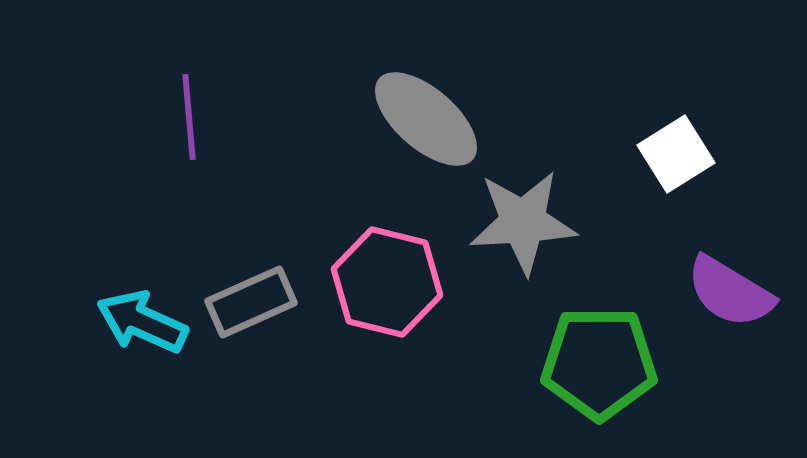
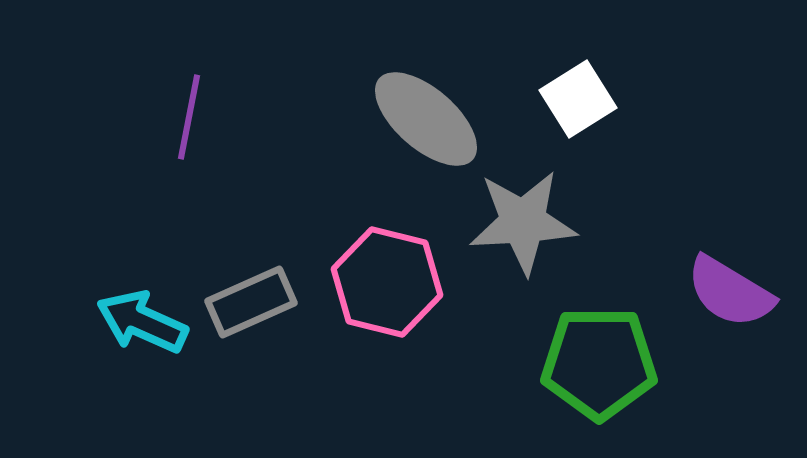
purple line: rotated 16 degrees clockwise
white square: moved 98 px left, 55 px up
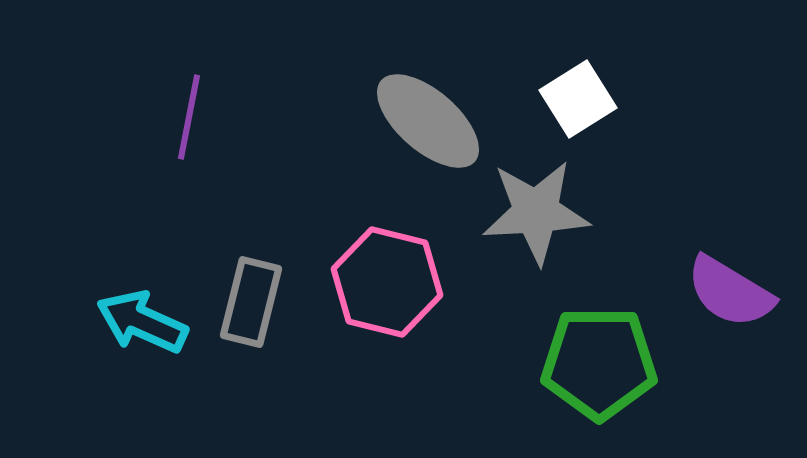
gray ellipse: moved 2 px right, 2 px down
gray star: moved 13 px right, 10 px up
gray rectangle: rotated 52 degrees counterclockwise
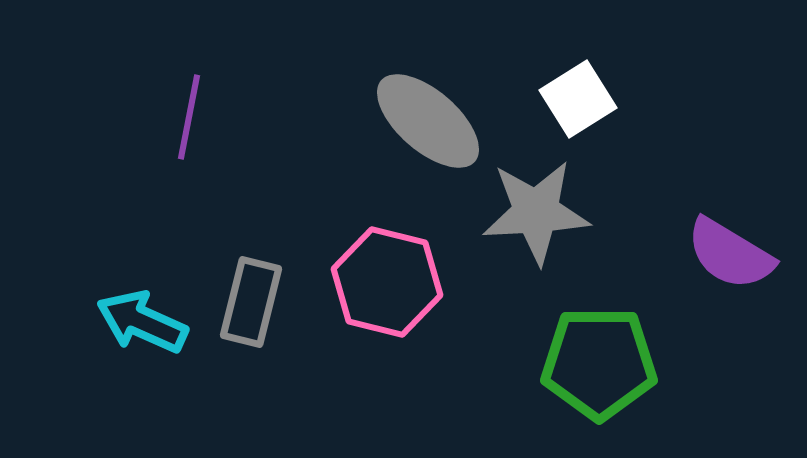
purple semicircle: moved 38 px up
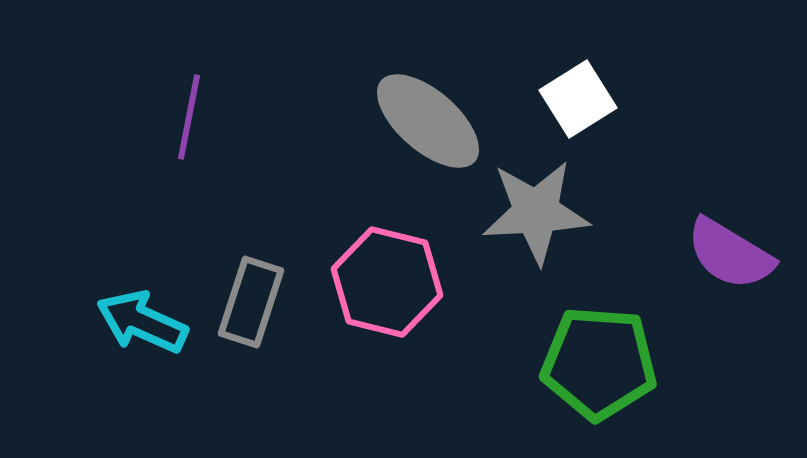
gray rectangle: rotated 4 degrees clockwise
green pentagon: rotated 4 degrees clockwise
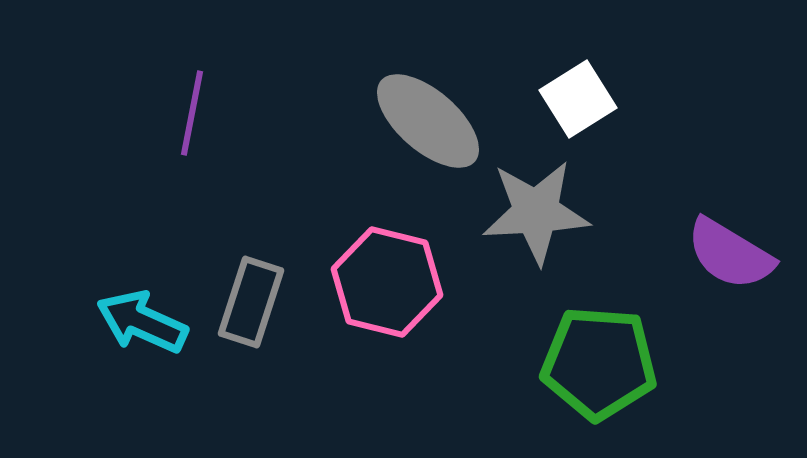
purple line: moved 3 px right, 4 px up
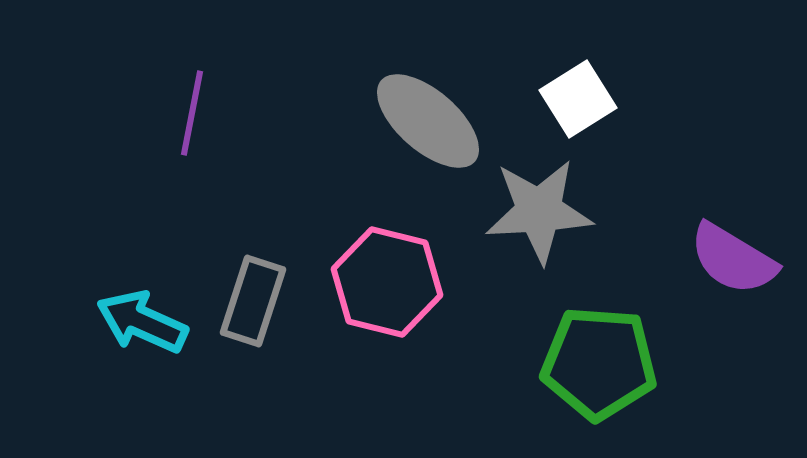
gray star: moved 3 px right, 1 px up
purple semicircle: moved 3 px right, 5 px down
gray rectangle: moved 2 px right, 1 px up
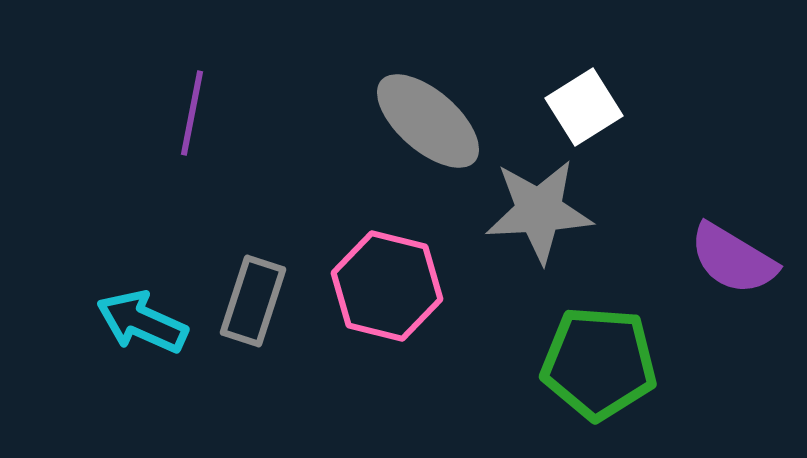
white square: moved 6 px right, 8 px down
pink hexagon: moved 4 px down
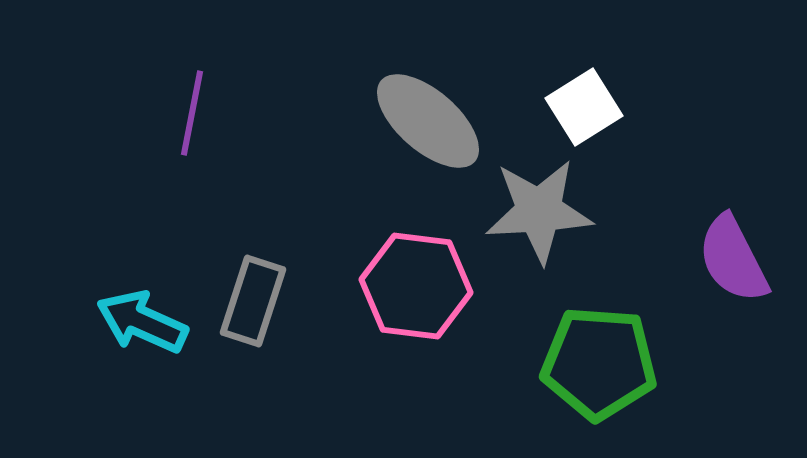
purple semicircle: rotated 32 degrees clockwise
pink hexagon: moved 29 px right; rotated 7 degrees counterclockwise
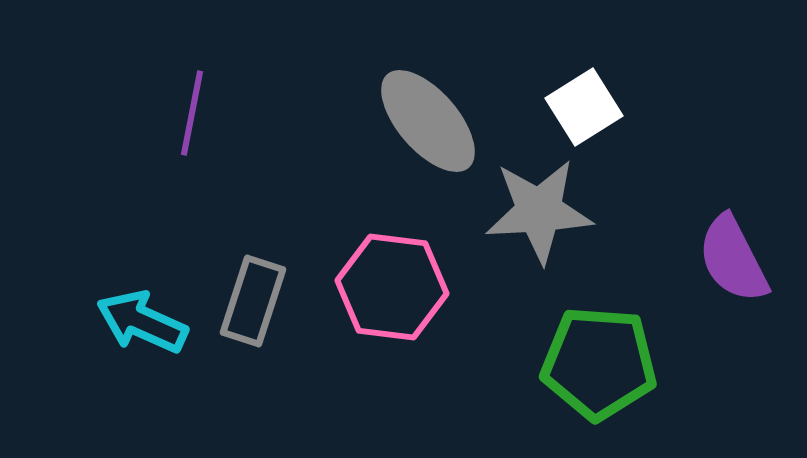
gray ellipse: rotated 8 degrees clockwise
pink hexagon: moved 24 px left, 1 px down
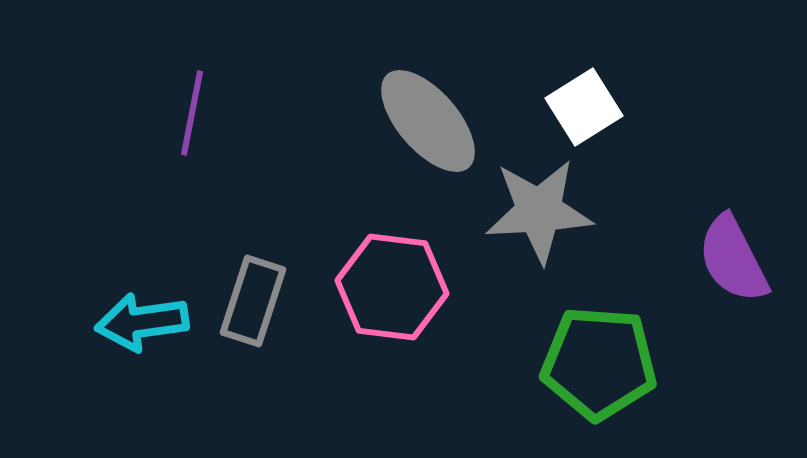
cyan arrow: rotated 32 degrees counterclockwise
